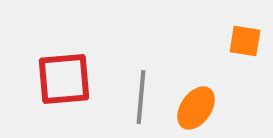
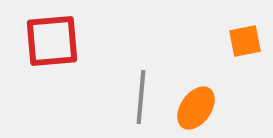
orange square: rotated 20 degrees counterclockwise
red square: moved 12 px left, 38 px up
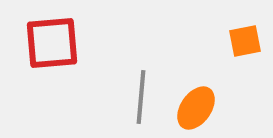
red square: moved 2 px down
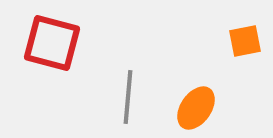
red square: rotated 20 degrees clockwise
gray line: moved 13 px left
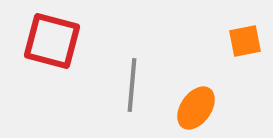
red square: moved 2 px up
gray line: moved 4 px right, 12 px up
